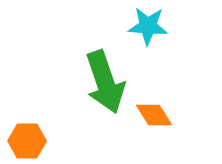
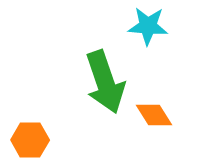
orange hexagon: moved 3 px right, 1 px up
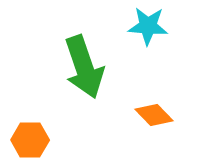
green arrow: moved 21 px left, 15 px up
orange diamond: rotated 12 degrees counterclockwise
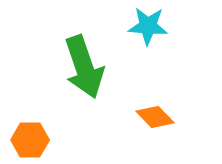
orange diamond: moved 1 px right, 2 px down
